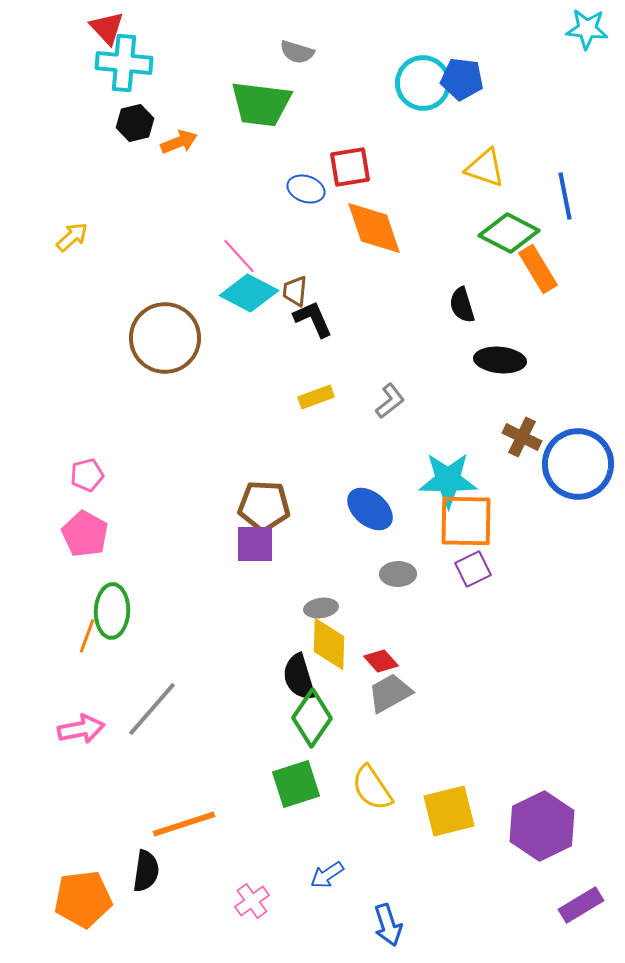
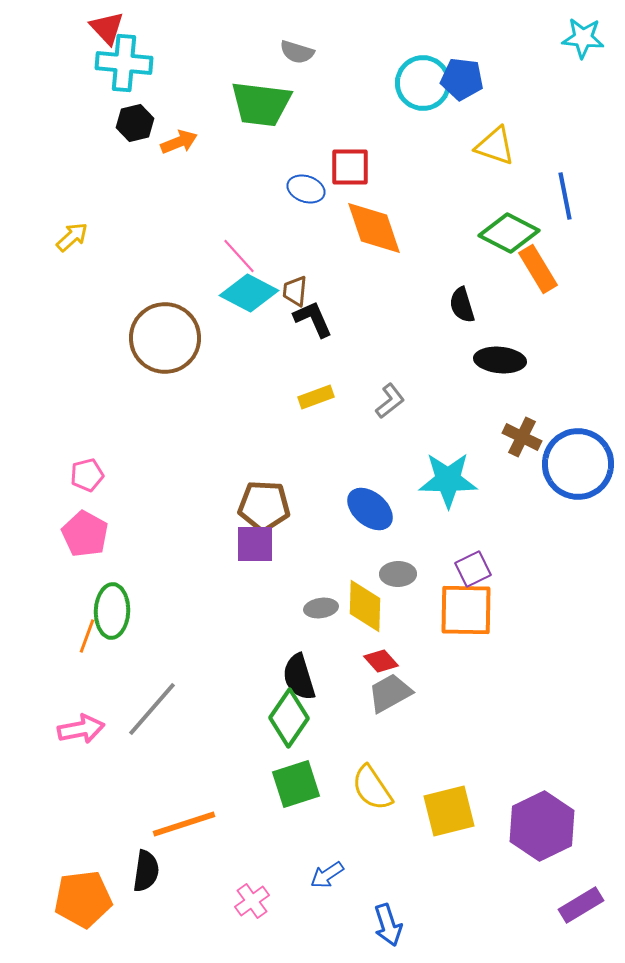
cyan star at (587, 29): moved 4 px left, 9 px down
red square at (350, 167): rotated 9 degrees clockwise
yellow triangle at (485, 168): moved 10 px right, 22 px up
orange square at (466, 521): moved 89 px down
yellow diamond at (329, 644): moved 36 px right, 38 px up
green diamond at (312, 718): moved 23 px left
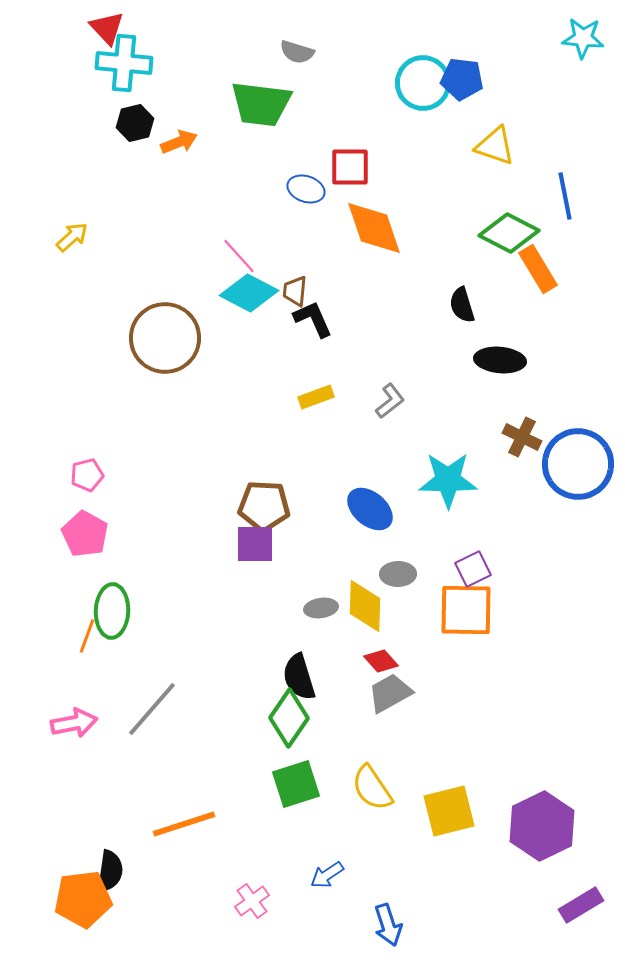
pink arrow at (81, 729): moved 7 px left, 6 px up
black semicircle at (146, 871): moved 36 px left
